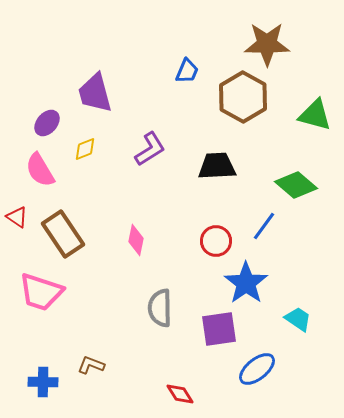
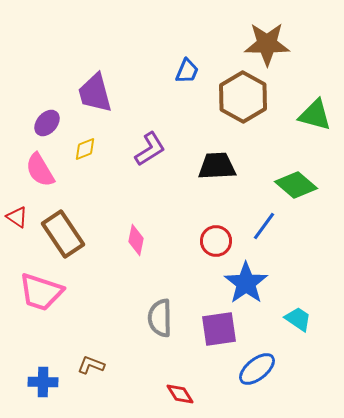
gray semicircle: moved 10 px down
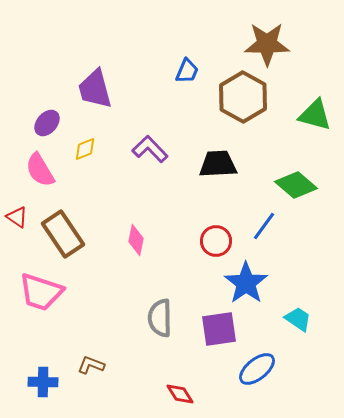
purple trapezoid: moved 4 px up
purple L-shape: rotated 102 degrees counterclockwise
black trapezoid: moved 1 px right, 2 px up
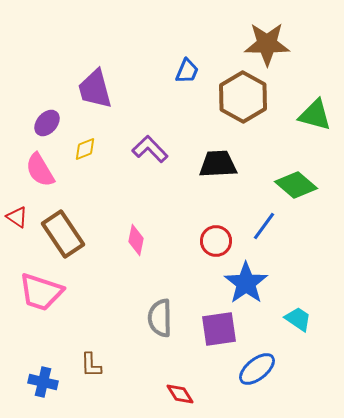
brown L-shape: rotated 112 degrees counterclockwise
blue cross: rotated 12 degrees clockwise
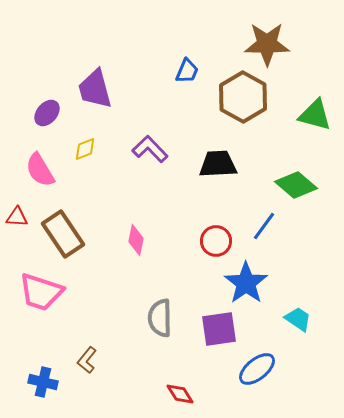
purple ellipse: moved 10 px up
red triangle: rotated 30 degrees counterclockwise
brown L-shape: moved 4 px left, 5 px up; rotated 40 degrees clockwise
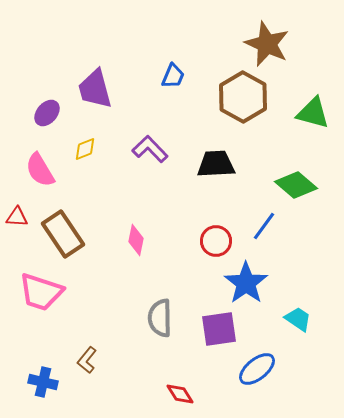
brown star: rotated 24 degrees clockwise
blue trapezoid: moved 14 px left, 5 px down
green triangle: moved 2 px left, 2 px up
black trapezoid: moved 2 px left
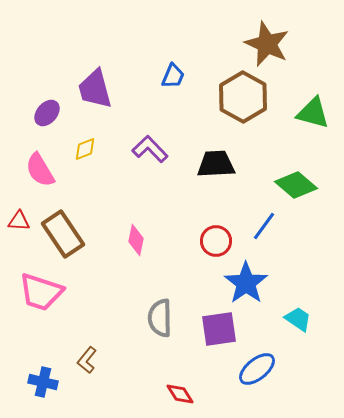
red triangle: moved 2 px right, 4 px down
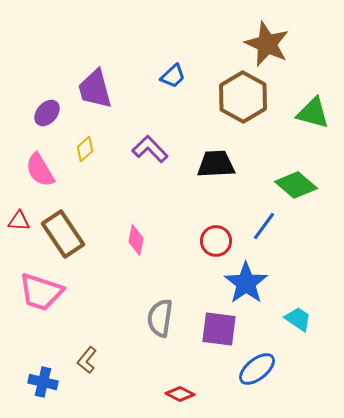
blue trapezoid: rotated 24 degrees clockwise
yellow diamond: rotated 20 degrees counterclockwise
gray semicircle: rotated 9 degrees clockwise
purple square: rotated 15 degrees clockwise
red diamond: rotated 32 degrees counterclockwise
